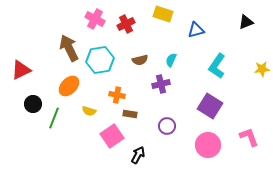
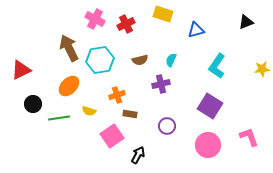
orange cross: rotated 28 degrees counterclockwise
green line: moved 5 px right; rotated 60 degrees clockwise
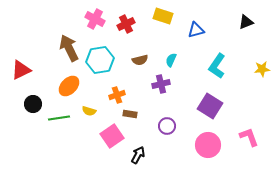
yellow rectangle: moved 2 px down
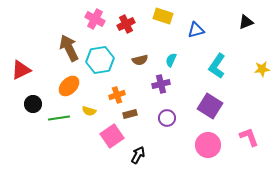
brown rectangle: rotated 24 degrees counterclockwise
purple circle: moved 8 px up
